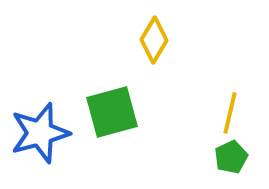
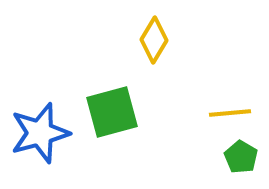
yellow line: rotated 72 degrees clockwise
green pentagon: moved 10 px right; rotated 16 degrees counterclockwise
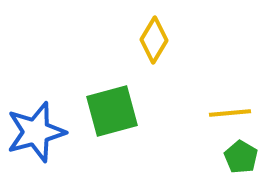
green square: moved 1 px up
blue star: moved 4 px left, 1 px up
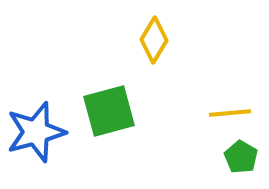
green square: moved 3 px left
